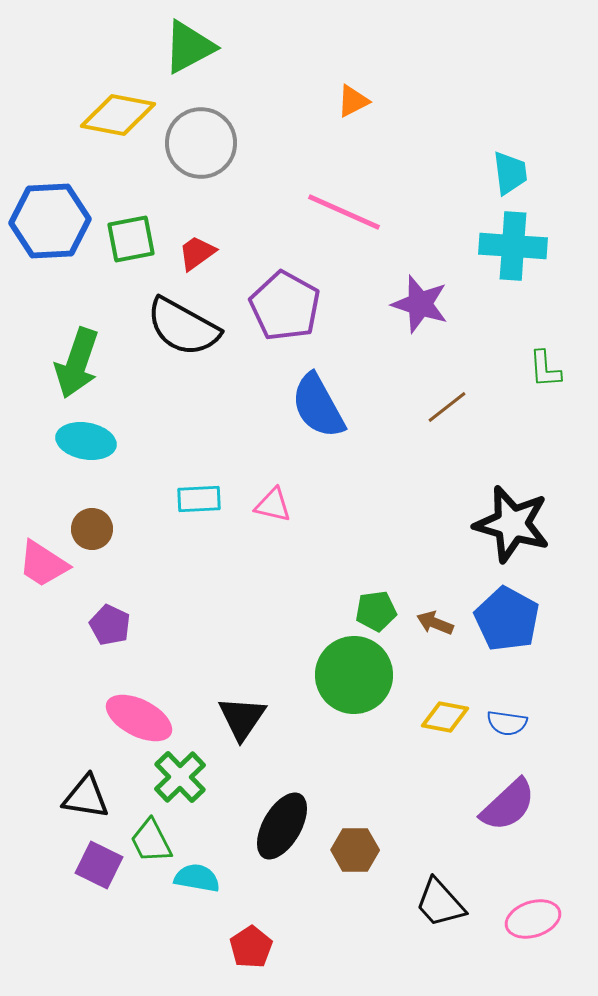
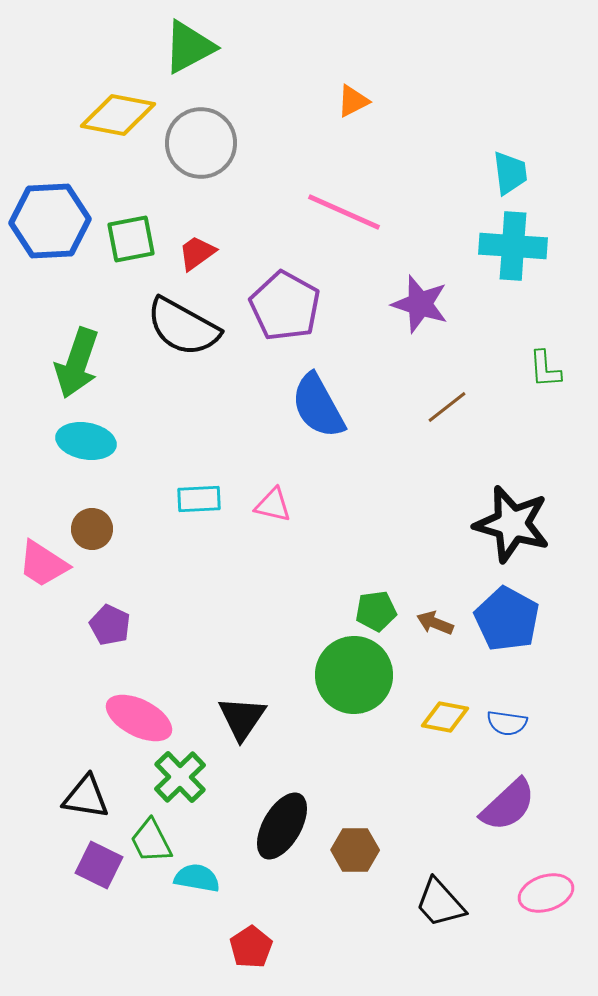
pink ellipse at (533, 919): moved 13 px right, 26 px up
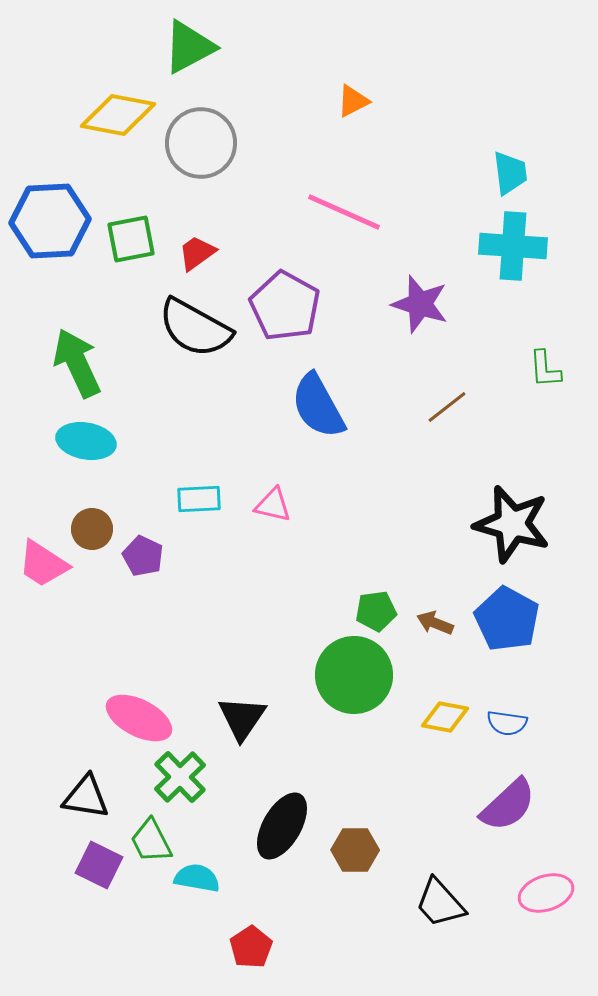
black semicircle at (183, 327): moved 12 px right, 1 px down
green arrow at (77, 363): rotated 136 degrees clockwise
purple pentagon at (110, 625): moved 33 px right, 69 px up
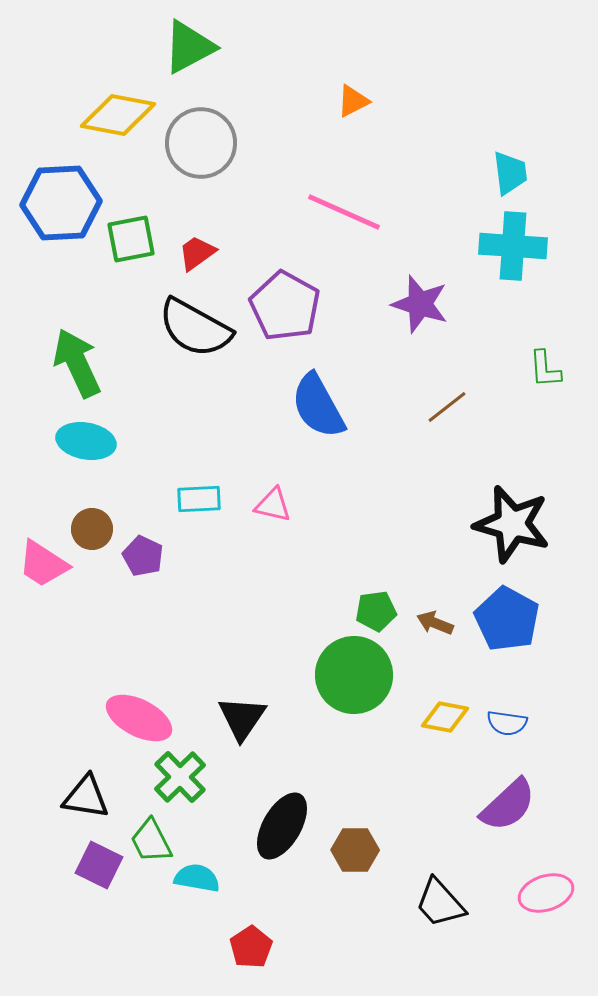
blue hexagon at (50, 221): moved 11 px right, 18 px up
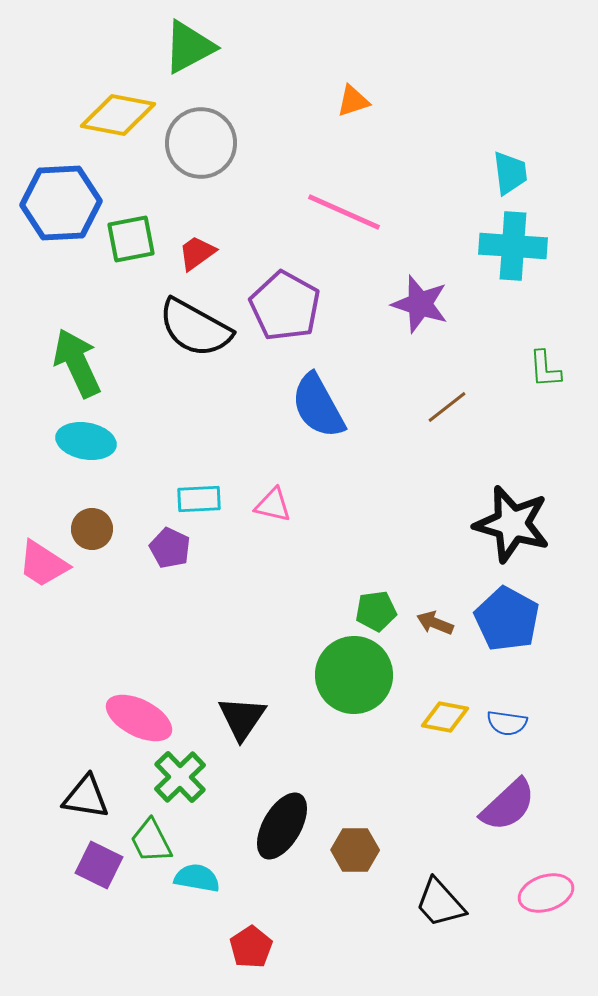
orange triangle at (353, 101): rotated 9 degrees clockwise
purple pentagon at (143, 556): moved 27 px right, 8 px up
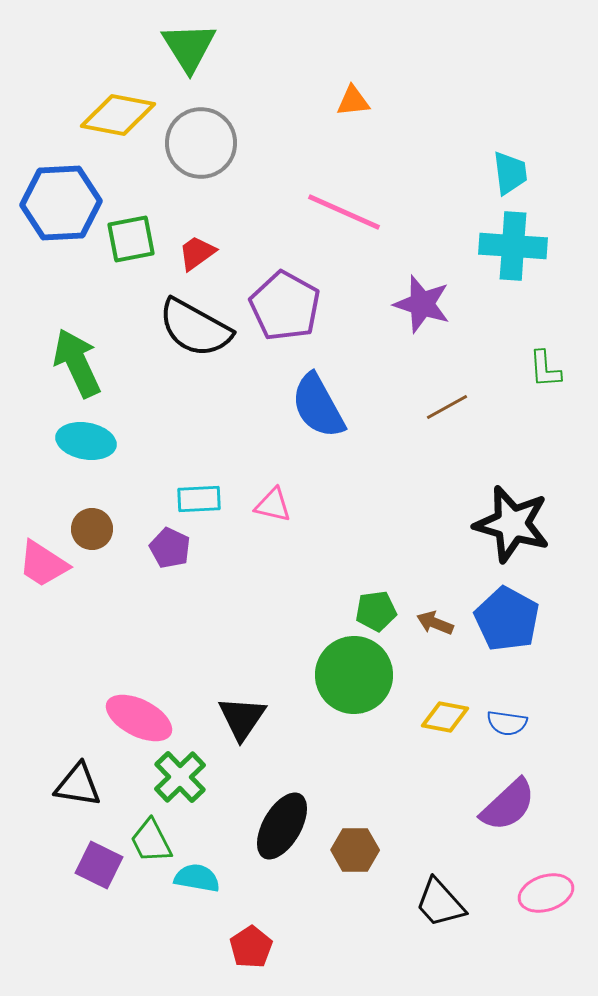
green triangle at (189, 47): rotated 34 degrees counterclockwise
orange triangle at (353, 101): rotated 12 degrees clockwise
purple star at (420, 304): moved 2 px right
brown line at (447, 407): rotated 9 degrees clockwise
black triangle at (86, 797): moved 8 px left, 12 px up
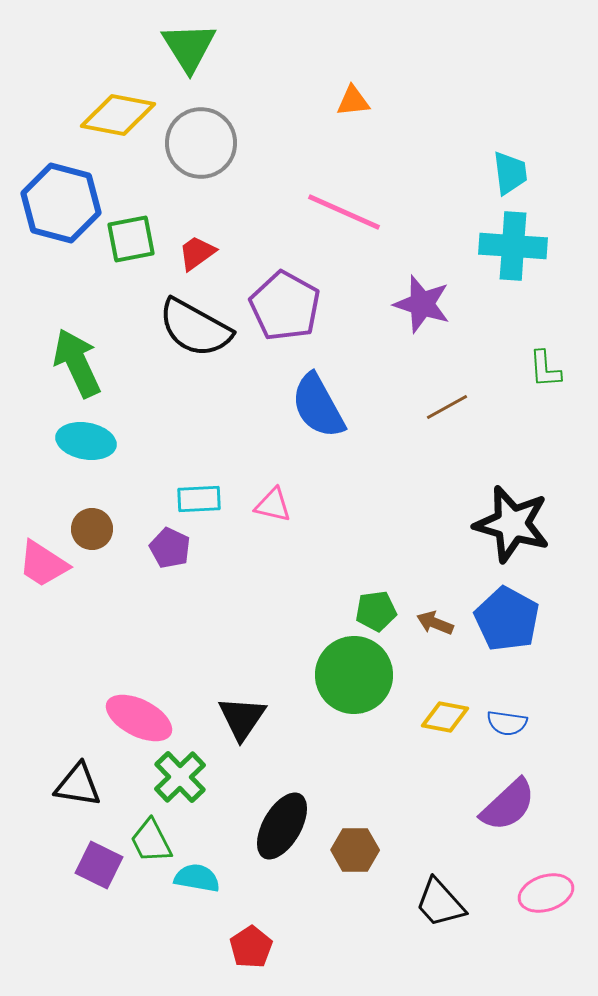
blue hexagon at (61, 203): rotated 18 degrees clockwise
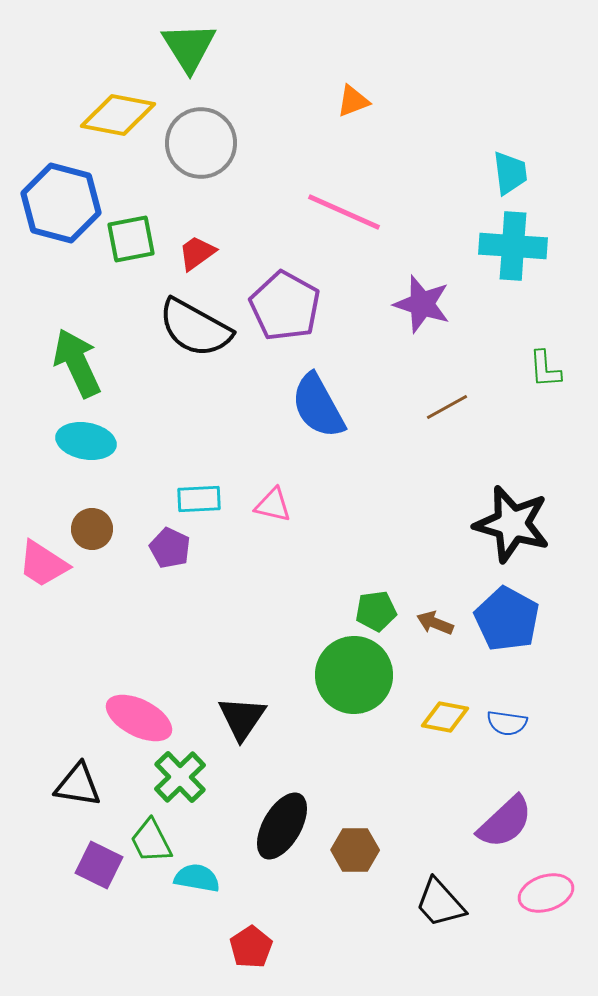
orange triangle at (353, 101): rotated 15 degrees counterclockwise
purple semicircle at (508, 805): moved 3 px left, 17 px down
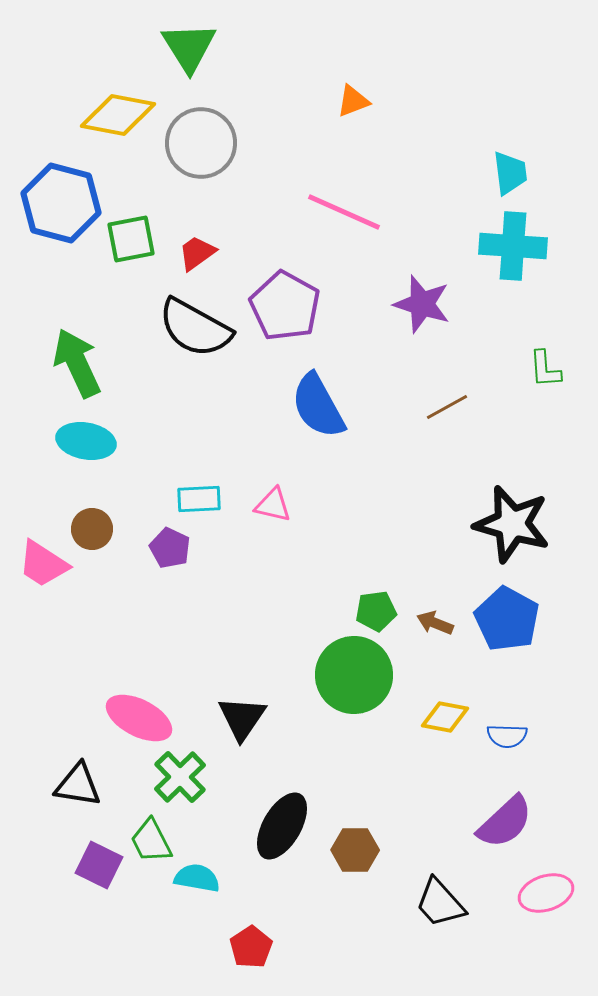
blue semicircle at (507, 723): moved 13 px down; rotated 6 degrees counterclockwise
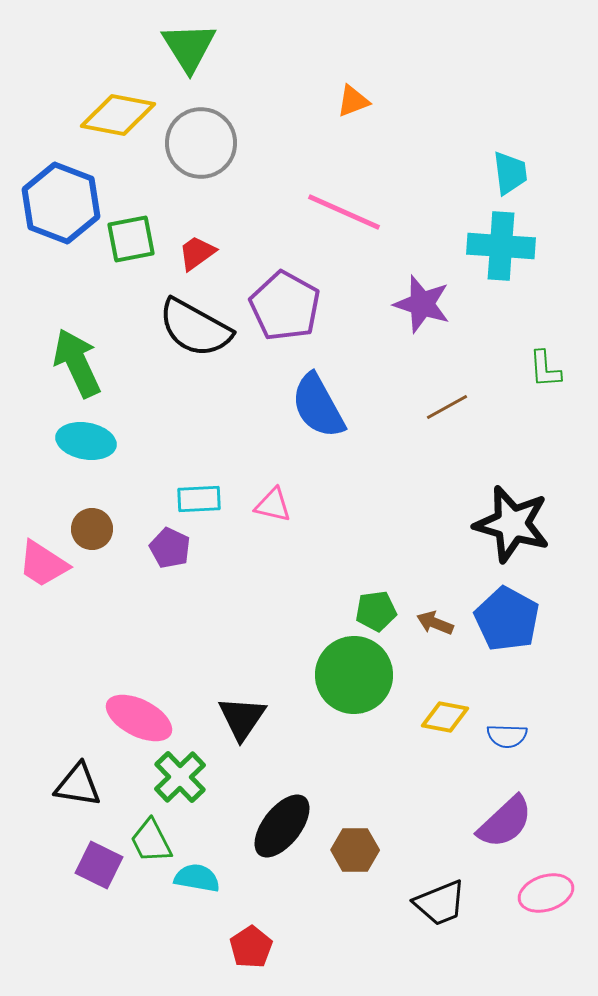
blue hexagon at (61, 203): rotated 6 degrees clockwise
cyan cross at (513, 246): moved 12 px left
black ellipse at (282, 826): rotated 8 degrees clockwise
black trapezoid at (440, 903): rotated 70 degrees counterclockwise
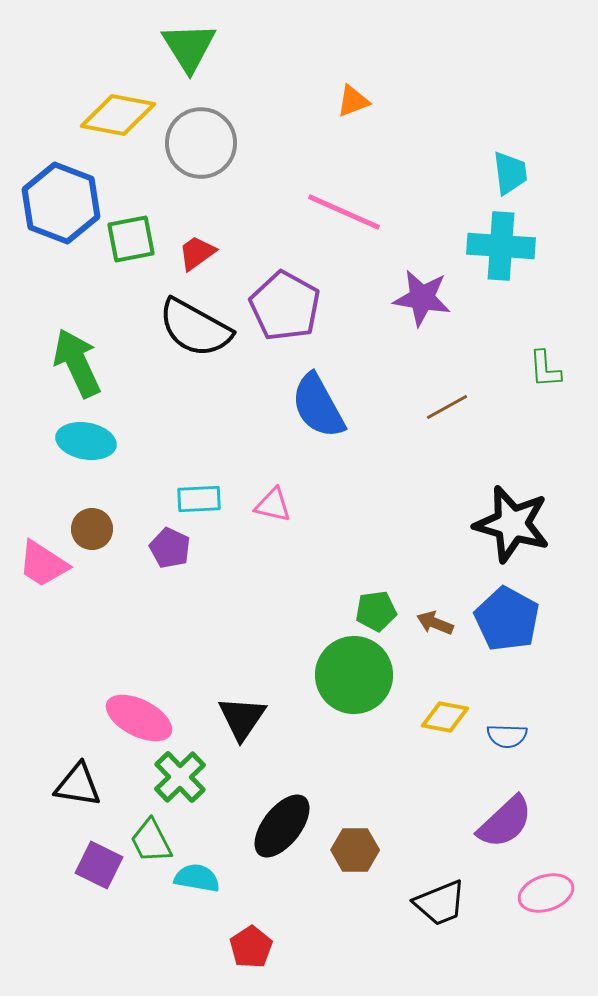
purple star at (422, 304): moved 6 px up; rotated 8 degrees counterclockwise
